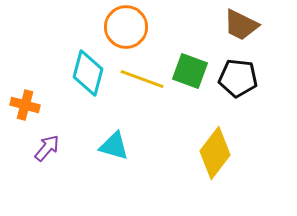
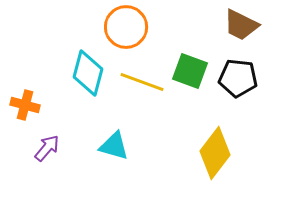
yellow line: moved 3 px down
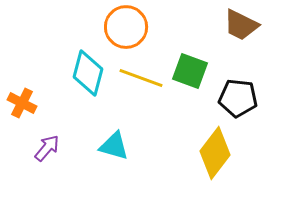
black pentagon: moved 20 px down
yellow line: moved 1 px left, 4 px up
orange cross: moved 3 px left, 2 px up; rotated 12 degrees clockwise
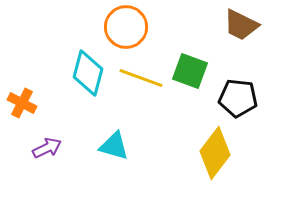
purple arrow: rotated 24 degrees clockwise
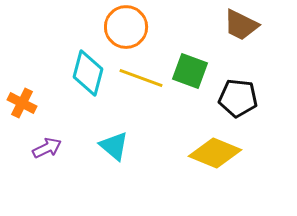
cyan triangle: rotated 24 degrees clockwise
yellow diamond: rotated 75 degrees clockwise
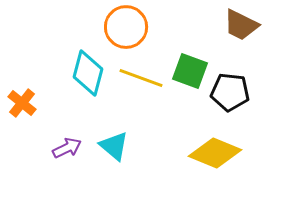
black pentagon: moved 8 px left, 6 px up
orange cross: rotated 12 degrees clockwise
purple arrow: moved 20 px right
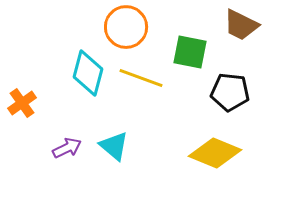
green square: moved 19 px up; rotated 9 degrees counterclockwise
orange cross: rotated 16 degrees clockwise
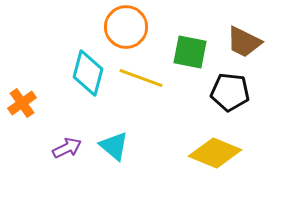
brown trapezoid: moved 3 px right, 17 px down
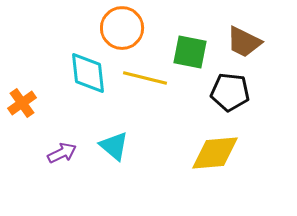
orange circle: moved 4 px left, 1 px down
cyan diamond: rotated 21 degrees counterclockwise
yellow line: moved 4 px right; rotated 6 degrees counterclockwise
purple arrow: moved 5 px left, 5 px down
yellow diamond: rotated 27 degrees counterclockwise
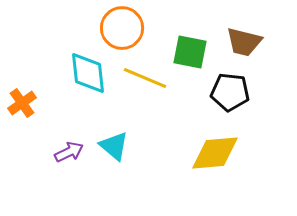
brown trapezoid: rotated 12 degrees counterclockwise
yellow line: rotated 9 degrees clockwise
purple arrow: moved 7 px right, 1 px up
